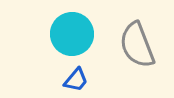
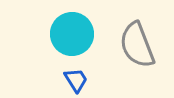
blue trapezoid: rotated 72 degrees counterclockwise
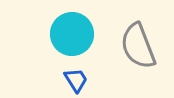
gray semicircle: moved 1 px right, 1 px down
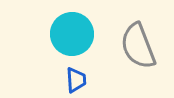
blue trapezoid: rotated 28 degrees clockwise
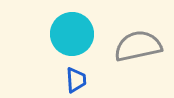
gray semicircle: rotated 99 degrees clockwise
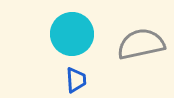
gray semicircle: moved 3 px right, 2 px up
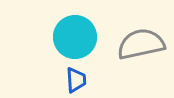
cyan circle: moved 3 px right, 3 px down
